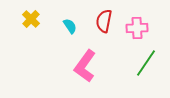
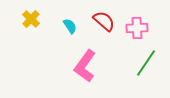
red semicircle: rotated 120 degrees clockwise
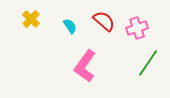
pink cross: rotated 15 degrees counterclockwise
green line: moved 2 px right
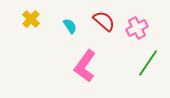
pink cross: rotated 10 degrees counterclockwise
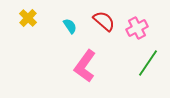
yellow cross: moved 3 px left, 1 px up
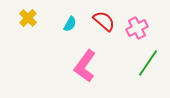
cyan semicircle: moved 2 px up; rotated 63 degrees clockwise
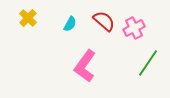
pink cross: moved 3 px left
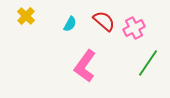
yellow cross: moved 2 px left, 2 px up
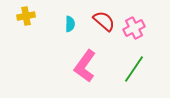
yellow cross: rotated 36 degrees clockwise
cyan semicircle: rotated 28 degrees counterclockwise
green line: moved 14 px left, 6 px down
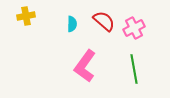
cyan semicircle: moved 2 px right
green line: rotated 44 degrees counterclockwise
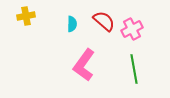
pink cross: moved 2 px left, 1 px down
pink L-shape: moved 1 px left, 1 px up
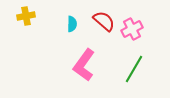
green line: rotated 40 degrees clockwise
